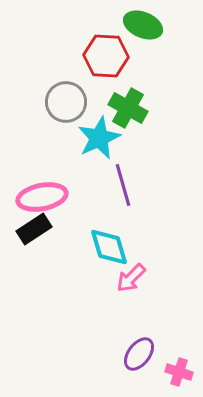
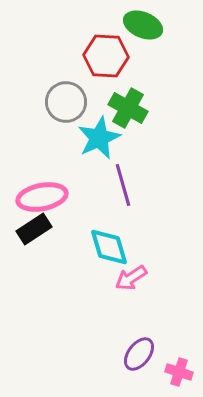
pink arrow: rotated 12 degrees clockwise
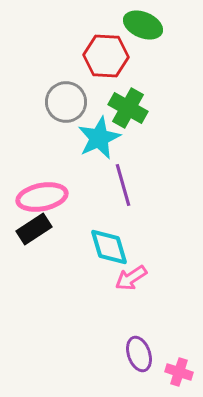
purple ellipse: rotated 56 degrees counterclockwise
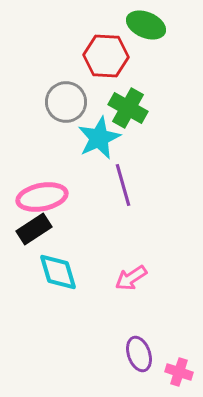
green ellipse: moved 3 px right
cyan diamond: moved 51 px left, 25 px down
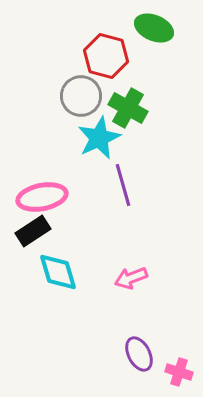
green ellipse: moved 8 px right, 3 px down
red hexagon: rotated 12 degrees clockwise
gray circle: moved 15 px right, 6 px up
black rectangle: moved 1 px left, 2 px down
pink arrow: rotated 12 degrees clockwise
purple ellipse: rotated 8 degrees counterclockwise
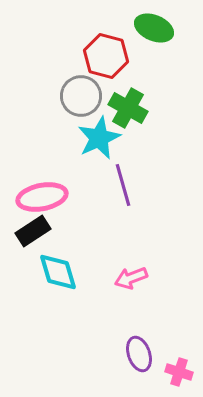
purple ellipse: rotated 8 degrees clockwise
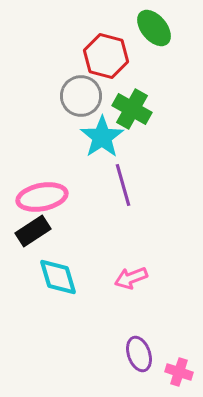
green ellipse: rotated 27 degrees clockwise
green cross: moved 4 px right, 1 px down
cyan star: moved 3 px right, 1 px up; rotated 9 degrees counterclockwise
cyan diamond: moved 5 px down
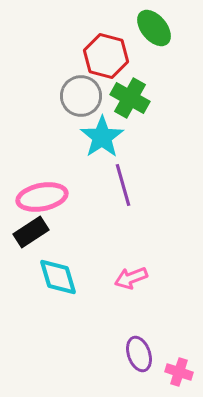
green cross: moved 2 px left, 11 px up
black rectangle: moved 2 px left, 1 px down
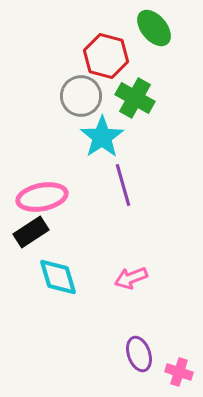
green cross: moved 5 px right
